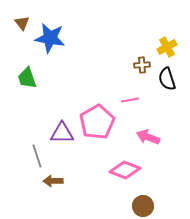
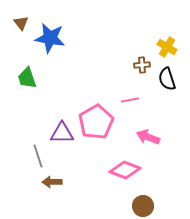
brown triangle: moved 1 px left
yellow cross: rotated 30 degrees counterclockwise
pink pentagon: moved 1 px left
gray line: moved 1 px right
brown arrow: moved 1 px left, 1 px down
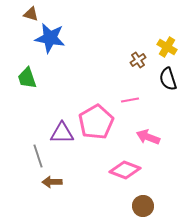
brown triangle: moved 10 px right, 9 px up; rotated 35 degrees counterclockwise
brown cross: moved 4 px left, 5 px up; rotated 28 degrees counterclockwise
black semicircle: moved 1 px right
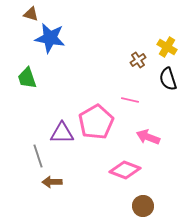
pink line: rotated 24 degrees clockwise
